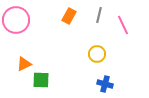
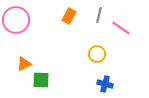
pink line: moved 2 px left, 3 px down; rotated 30 degrees counterclockwise
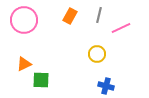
orange rectangle: moved 1 px right
pink circle: moved 8 px right
pink line: rotated 60 degrees counterclockwise
blue cross: moved 1 px right, 2 px down
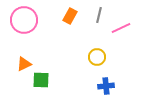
yellow circle: moved 3 px down
blue cross: rotated 21 degrees counterclockwise
